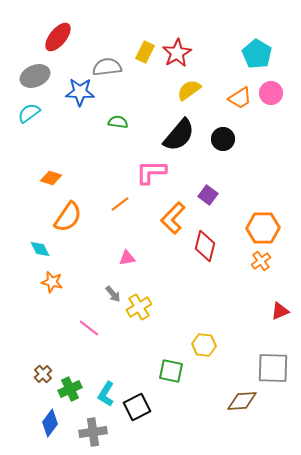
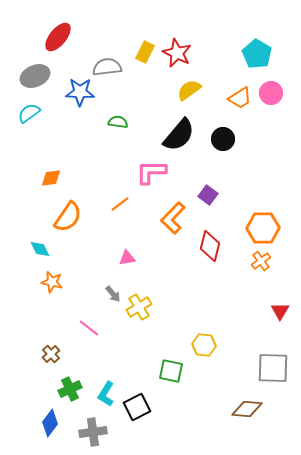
red star: rotated 16 degrees counterclockwise
orange diamond: rotated 25 degrees counterclockwise
red diamond: moved 5 px right
red triangle: rotated 36 degrees counterclockwise
brown cross: moved 8 px right, 20 px up
brown diamond: moved 5 px right, 8 px down; rotated 8 degrees clockwise
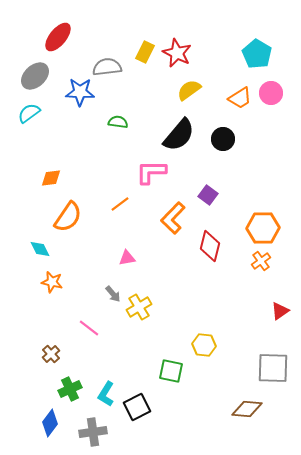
gray ellipse: rotated 20 degrees counterclockwise
red triangle: rotated 24 degrees clockwise
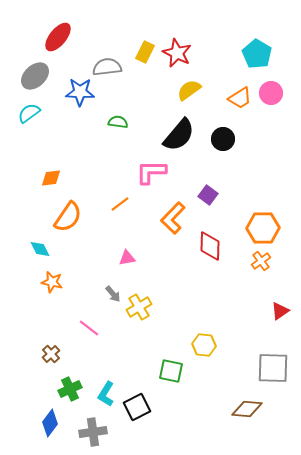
red diamond: rotated 12 degrees counterclockwise
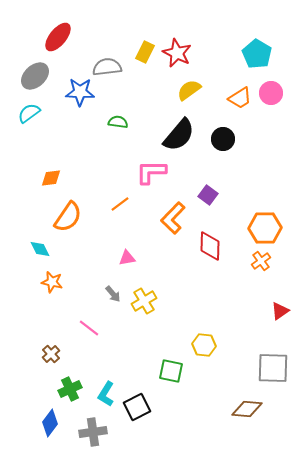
orange hexagon: moved 2 px right
yellow cross: moved 5 px right, 6 px up
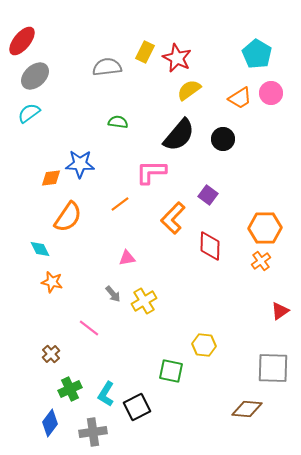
red ellipse: moved 36 px left, 4 px down
red star: moved 5 px down
blue star: moved 72 px down
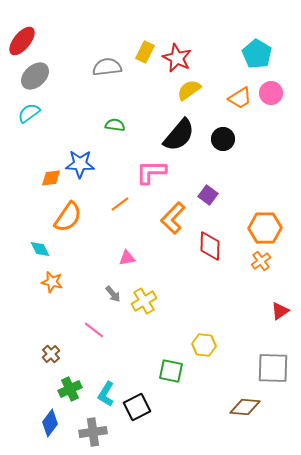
green semicircle: moved 3 px left, 3 px down
pink line: moved 5 px right, 2 px down
brown diamond: moved 2 px left, 2 px up
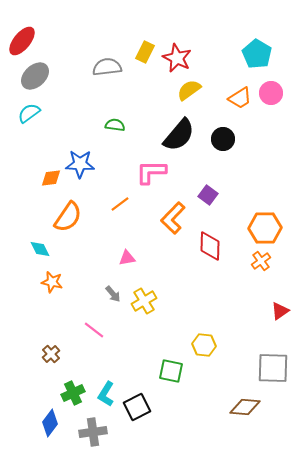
green cross: moved 3 px right, 4 px down
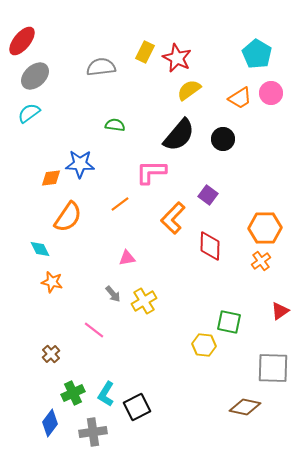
gray semicircle: moved 6 px left
green square: moved 58 px right, 49 px up
brown diamond: rotated 8 degrees clockwise
